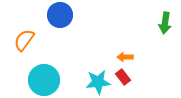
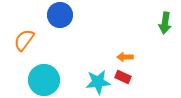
red rectangle: rotated 28 degrees counterclockwise
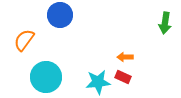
cyan circle: moved 2 px right, 3 px up
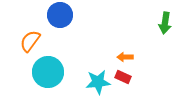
orange semicircle: moved 6 px right, 1 px down
cyan circle: moved 2 px right, 5 px up
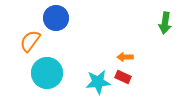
blue circle: moved 4 px left, 3 px down
cyan circle: moved 1 px left, 1 px down
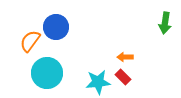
blue circle: moved 9 px down
red rectangle: rotated 21 degrees clockwise
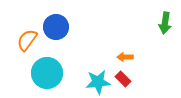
orange semicircle: moved 3 px left, 1 px up
red rectangle: moved 2 px down
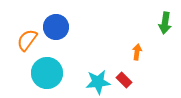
orange arrow: moved 12 px right, 5 px up; rotated 98 degrees clockwise
red rectangle: moved 1 px right, 1 px down
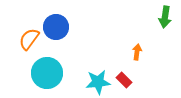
green arrow: moved 6 px up
orange semicircle: moved 2 px right, 1 px up
